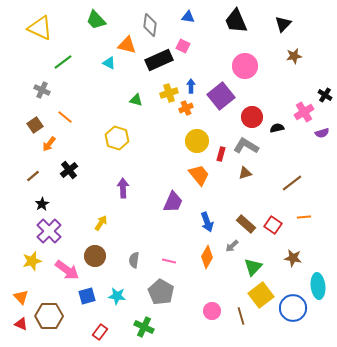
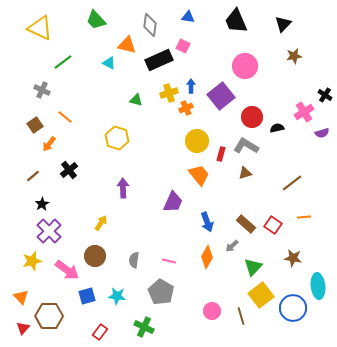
red triangle at (21, 324): moved 2 px right, 4 px down; rotated 48 degrees clockwise
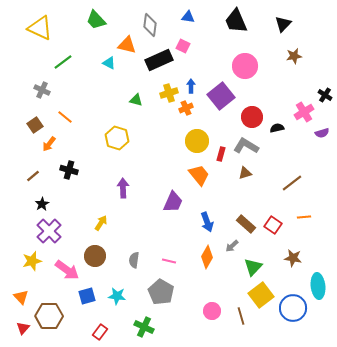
black cross at (69, 170): rotated 36 degrees counterclockwise
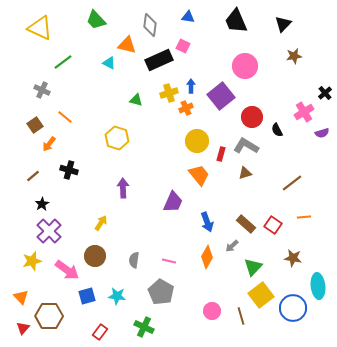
black cross at (325, 95): moved 2 px up; rotated 16 degrees clockwise
black semicircle at (277, 128): moved 2 px down; rotated 104 degrees counterclockwise
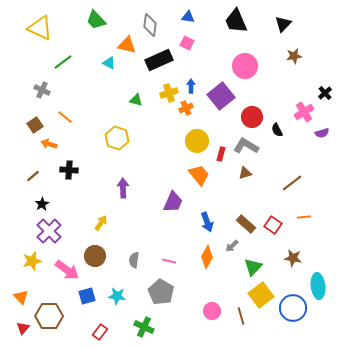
pink square at (183, 46): moved 4 px right, 3 px up
orange arrow at (49, 144): rotated 70 degrees clockwise
black cross at (69, 170): rotated 12 degrees counterclockwise
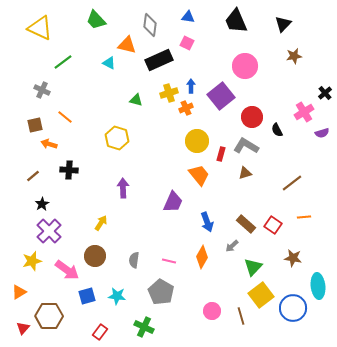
brown square at (35, 125): rotated 21 degrees clockwise
orange diamond at (207, 257): moved 5 px left
orange triangle at (21, 297): moved 2 px left, 5 px up; rotated 42 degrees clockwise
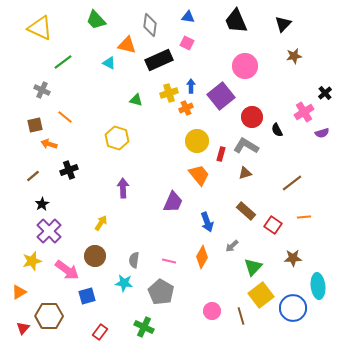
black cross at (69, 170): rotated 24 degrees counterclockwise
brown rectangle at (246, 224): moved 13 px up
brown star at (293, 258): rotated 12 degrees counterclockwise
cyan star at (117, 296): moved 7 px right, 13 px up
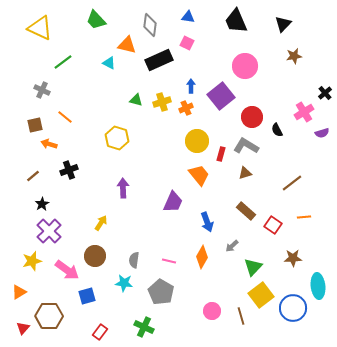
yellow cross at (169, 93): moved 7 px left, 9 px down
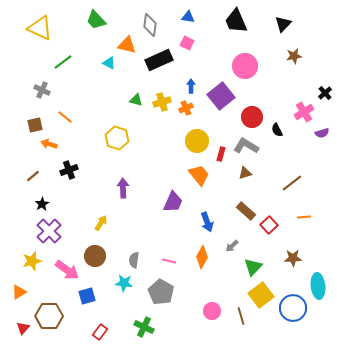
red square at (273, 225): moved 4 px left; rotated 12 degrees clockwise
